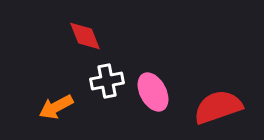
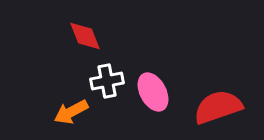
orange arrow: moved 15 px right, 5 px down
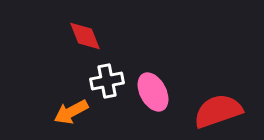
red semicircle: moved 4 px down
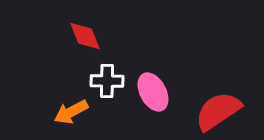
white cross: rotated 12 degrees clockwise
red semicircle: rotated 15 degrees counterclockwise
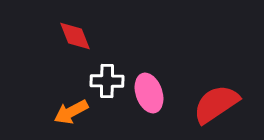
red diamond: moved 10 px left
pink ellipse: moved 4 px left, 1 px down; rotated 9 degrees clockwise
red semicircle: moved 2 px left, 7 px up
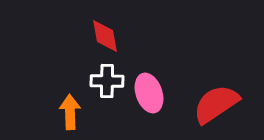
red diamond: moved 30 px right; rotated 12 degrees clockwise
orange arrow: moved 1 px left; rotated 116 degrees clockwise
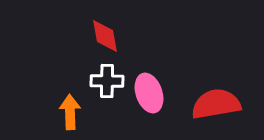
red semicircle: rotated 24 degrees clockwise
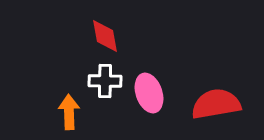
white cross: moved 2 px left
orange arrow: moved 1 px left
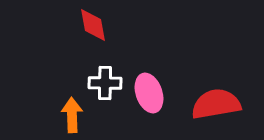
red diamond: moved 12 px left, 11 px up
white cross: moved 2 px down
orange arrow: moved 3 px right, 3 px down
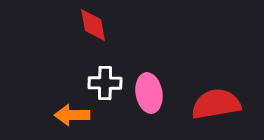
pink ellipse: rotated 9 degrees clockwise
orange arrow: rotated 88 degrees counterclockwise
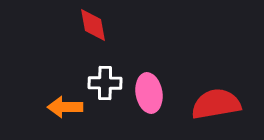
orange arrow: moved 7 px left, 8 px up
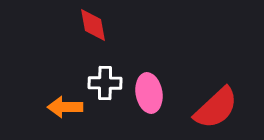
red semicircle: moved 4 px down; rotated 147 degrees clockwise
